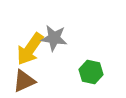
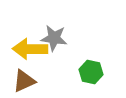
yellow arrow: rotated 56 degrees clockwise
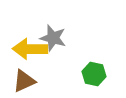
gray star: moved 1 px left; rotated 8 degrees clockwise
green hexagon: moved 3 px right, 2 px down
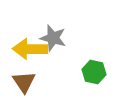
green hexagon: moved 2 px up
brown triangle: moved 1 px down; rotated 40 degrees counterclockwise
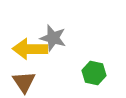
green hexagon: moved 1 px down
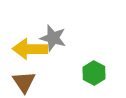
green hexagon: rotated 15 degrees clockwise
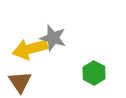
yellow arrow: rotated 16 degrees counterclockwise
brown triangle: moved 4 px left
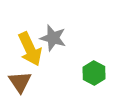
yellow arrow: rotated 100 degrees counterclockwise
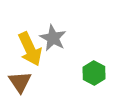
gray star: rotated 12 degrees clockwise
